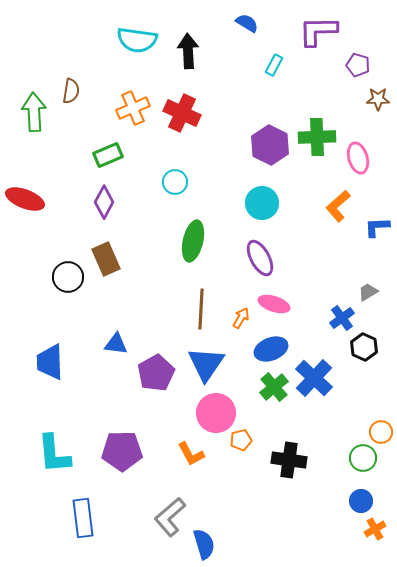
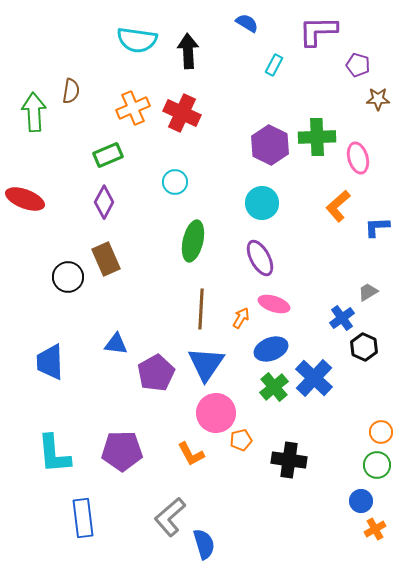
green circle at (363, 458): moved 14 px right, 7 px down
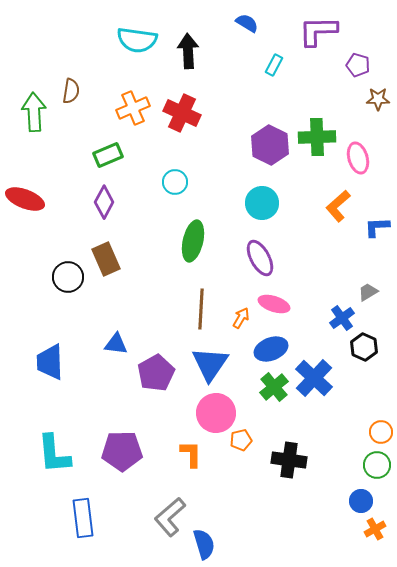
blue triangle at (206, 364): moved 4 px right
orange L-shape at (191, 454): rotated 152 degrees counterclockwise
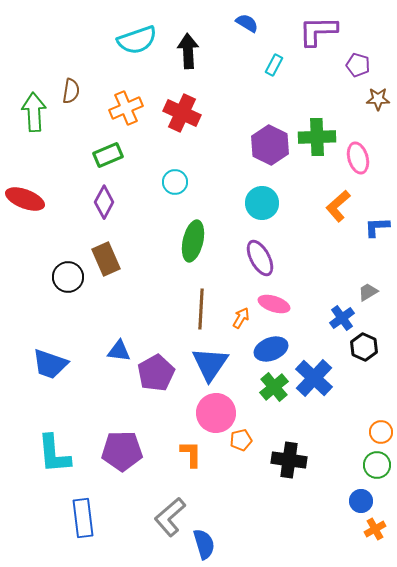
cyan semicircle at (137, 40): rotated 27 degrees counterclockwise
orange cross at (133, 108): moved 7 px left
blue triangle at (116, 344): moved 3 px right, 7 px down
blue trapezoid at (50, 362): moved 2 px down; rotated 69 degrees counterclockwise
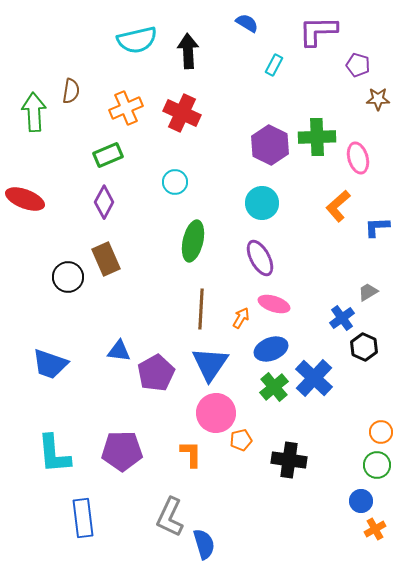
cyan semicircle at (137, 40): rotated 6 degrees clockwise
gray L-shape at (170, 517): rotated 24 degrees counterclockwise
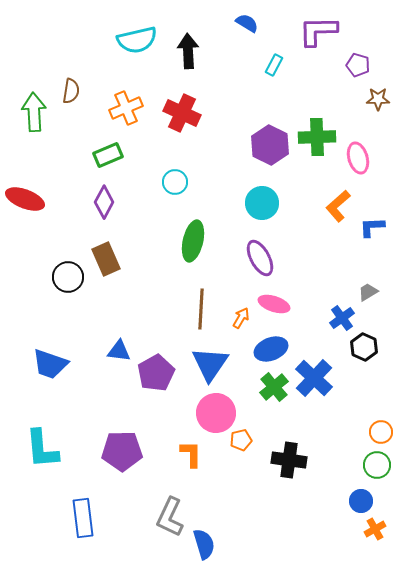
blue L-shape at (377, 227): moved 5 px left
cyan L-shape at (54, 454): moved 12 px left, 5 px up
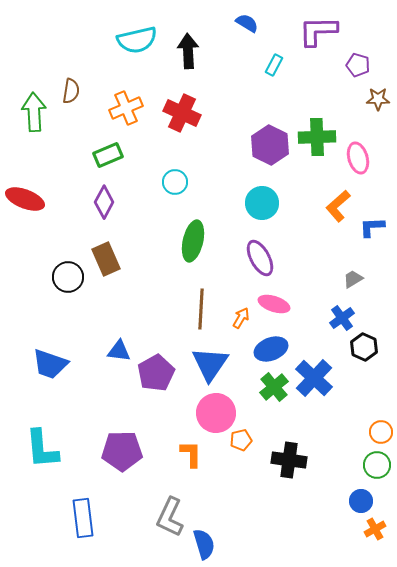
gray trapezoid at (368, 292): moved 15 px left, 13 px up
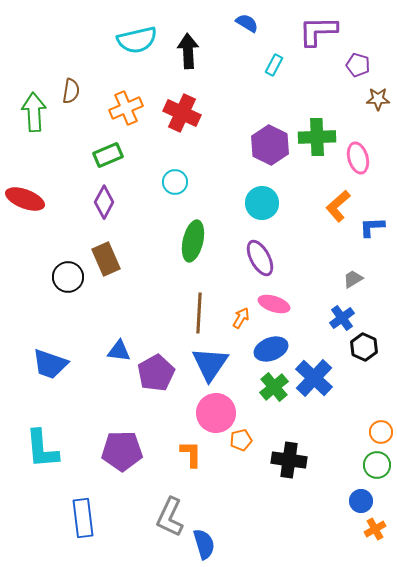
brown line at (201, 309): moved 2 px left, 4 px down
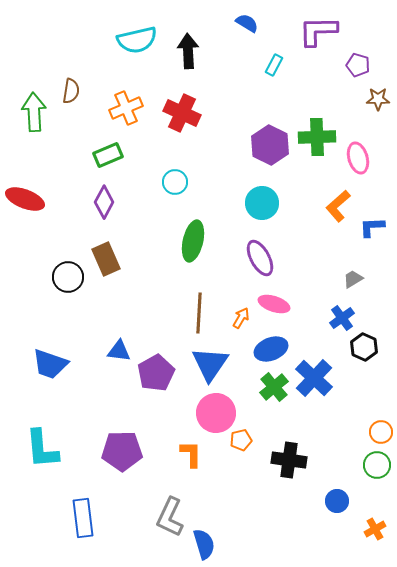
blue circle at (361, 501): moved 24 px left
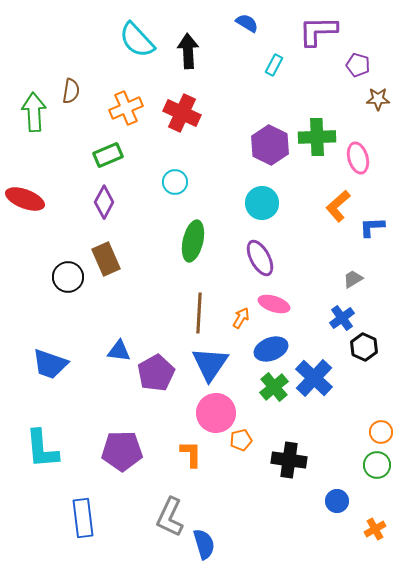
cyan semicircle at (137, 40): rotated 60 degrees clockwise
